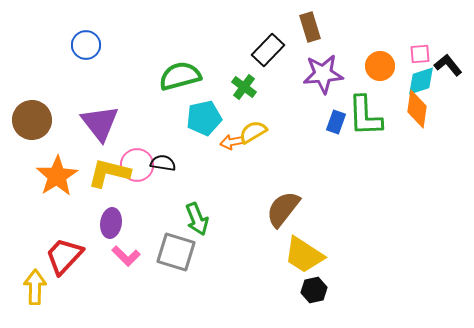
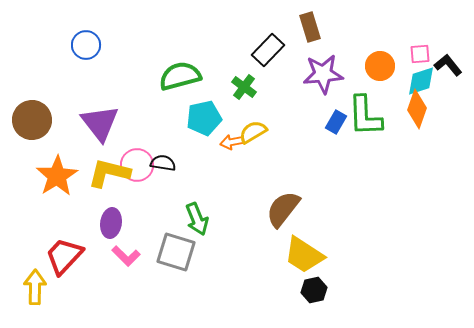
orange diamond: rotated 12 degrees clockwise
blue rectangle: rotated 10 degrees clockwise
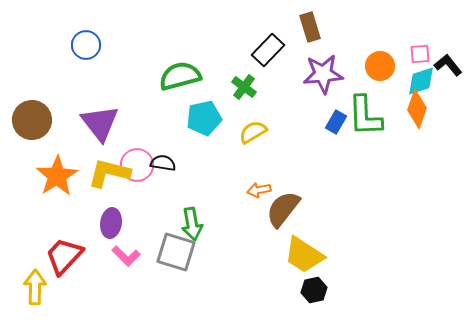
orange arrow: moved 27 px right, 48 px down
green arrow: moved 5 px left, 5 px down; rotated 12 degrees clockwise
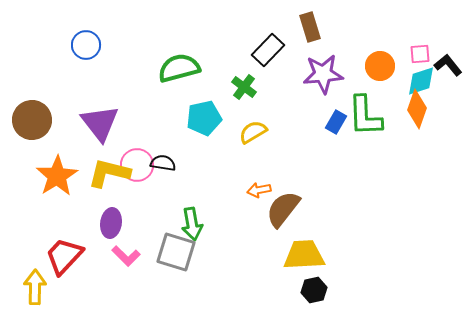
green semicircle: moved 1 px left, 8 px up
yellow trapezoid: rotated 144 degrees clockwise
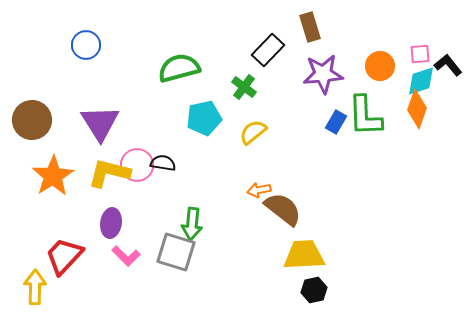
purple triangle: rotated 6 degrees clockwise
yellow semicircle: rotated 8 degrees counterclockwise
orange star: moved 4 px left
brown semicircle: rotated 90 degrees clockwise
green arrow: rotated 16 degrees clockwise
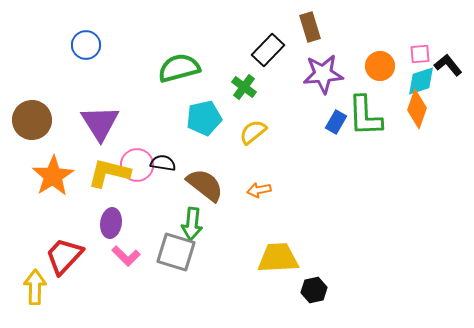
brown semicircle: moved 78 px left, 24 px up
yellow trapezoid: moved 26 px left, 3 px down
